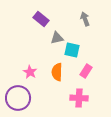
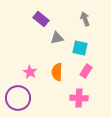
cyan square: moved 8 px right, 2 px up
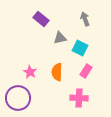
gray triangle: moved 3 px right
cyan square: rotated 14 degrees clockwise
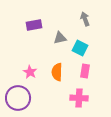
purple rectangle: moved 7 px left, 6 px down; rotated 49 degrees counterclockwise
pink rectangle: moved 1 px left; rotated 24 degrees counterclockwise
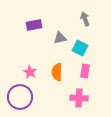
purple circle: moved 2 px right, 1 px up
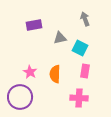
orange semicircle: moved 2 px left, 2 px down
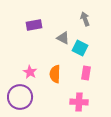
gray triangle: moved 3 px right; rotated 40 degrees clockwise
pink rectangle: moved 1 px right, 2 px down
pink cross: moved 4 px down
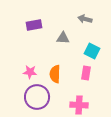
gray arrow: rotated 56 degrees counterclockwise
gray triangle: rotated 24 degrees counterclockwise
cyan square: moved 12 px right, 3 px down
pink star: rotated 24 degrees counterclockwise
purple circle: moved 17 px right
pink cross: moved 3 px down
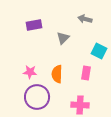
gray triangle: rotated 48 degrees counterclockwise
cyan square: moved 7 px right
orange semicircle: moved 2 px right
pink cross: moved 1 px right
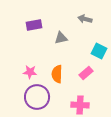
gray triangle: moved 2 px left; rotated 32 degrees clockwise
pink rectangle: rotated 40 degrees clockwise
